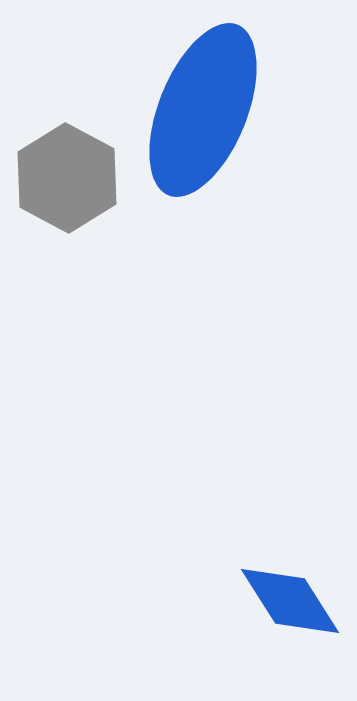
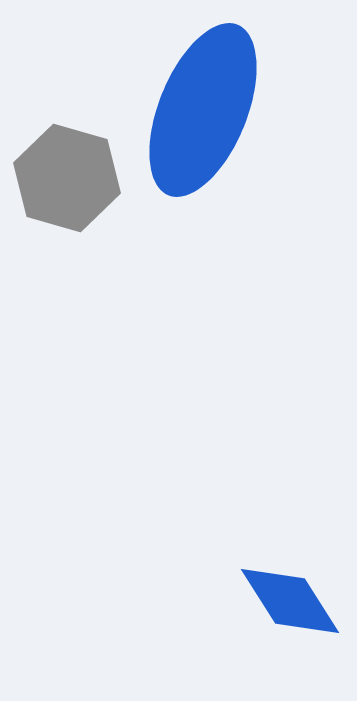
gray hexagon: rotated 12 degrees counterclockwise
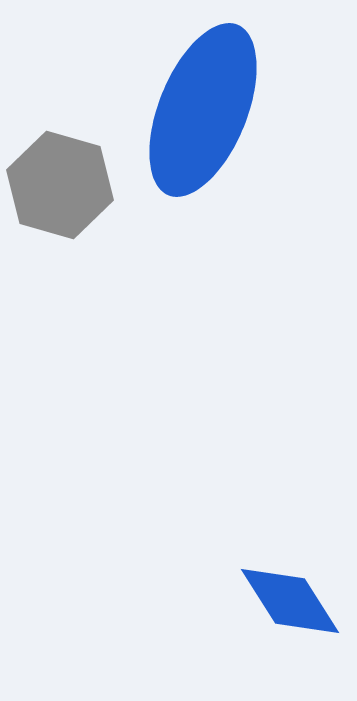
gray hexagon: moved 7 px left, 7 px down
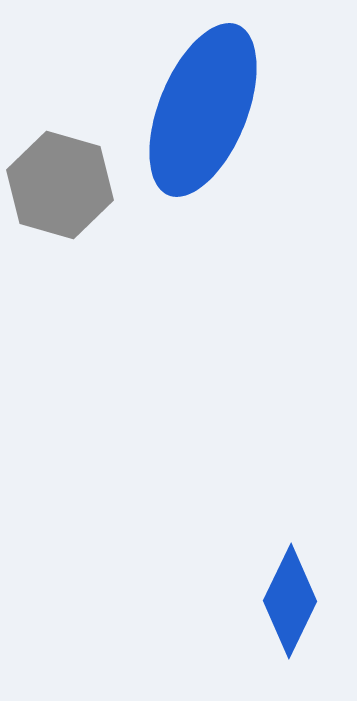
blue diamond: rotated 58 degrees clockwise
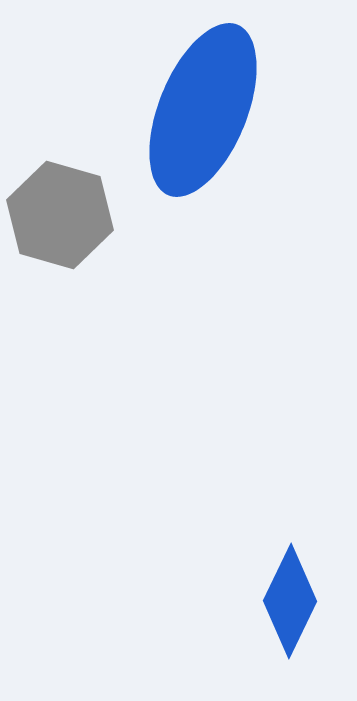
gray hexagon: moved 30 px down
